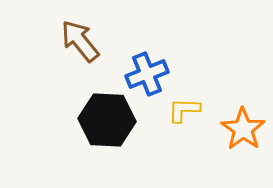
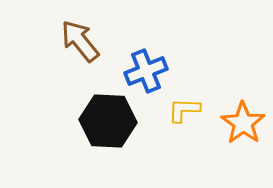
blue cross: moved 1 px left, 3 px up
black hexagon: moved 1 px right, 1 px down
orange star: moved 6 px up
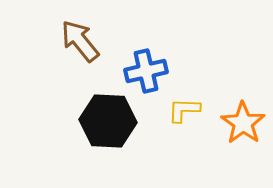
blue cross: rotated 9 degrees clockwise
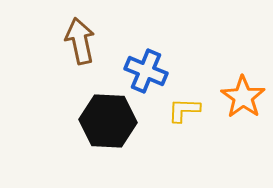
brown arrow: rotated 27 degrees clockwise
blue cross: rotated 36 degrees clockwise
orange star: moved 26 px up
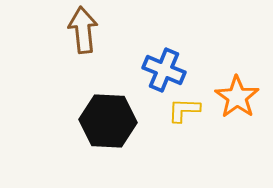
brown arrow: moved 3 px right, 11 px up; rotated 6 degrees clockwise
blue cross: moved 18 px right, 1 px up
orange star: moved 6 px left
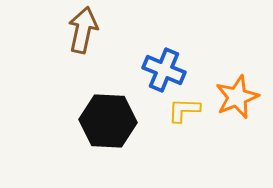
brown arrow: rotated 18 degrees clockwise
orange star: rotated 15 degrees clockwise
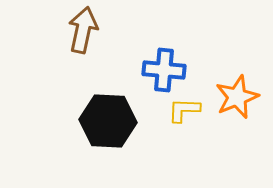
blue cross: rotated 18 degrees counterclockwise
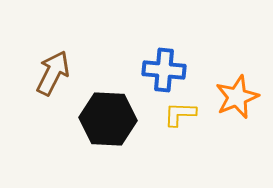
brown arrow: moved 30 px left, 43 px down; rotated 15 degrees clockwise
yellow L-shape: moved 4 px left, 4 px down
black hexagon: moved 2 px up
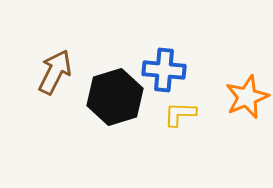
brown arrow: moved 2 px right, 1 px up
orange star: moved 10 px right
black hexagon: moved 7 px right, 22 px up; rotated 20 degrees counterclockwise
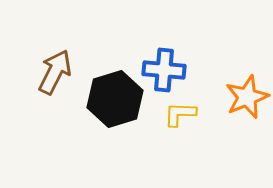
black hexagon: moved 2 px down
